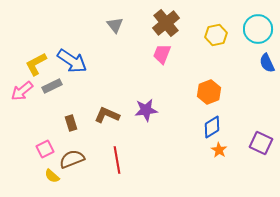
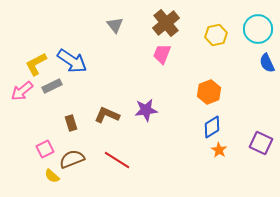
red line: rotated 48 degrees counterclockwise
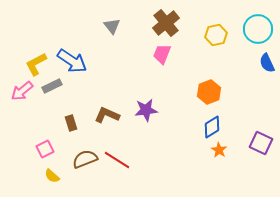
gray triangle: moved 3 px left, 1 px down
brown semicircle: moved 13 px right
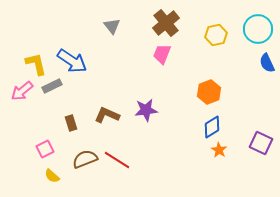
yellow L-shape: rotated 105 degrees clockwise
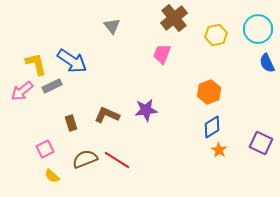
brown cross: moved 8 px right, 5 px up
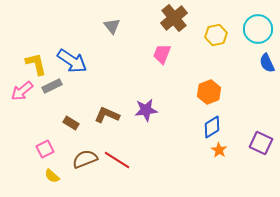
brown rectangle: rotated 42 degrees counterclockwise
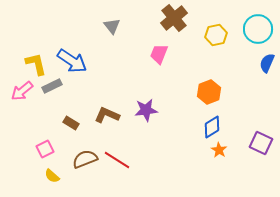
pink trapezoid: moved 3 px left
blue semicircle: rotated 48 degrees clockwise
